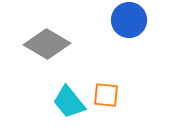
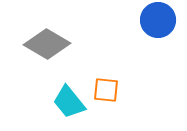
blue circle: moved 29 px right
orange square: moved 5 px up
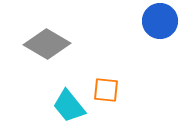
blue circle: moved 2 px right, 1 px down
cyan trapezoid: moved 4 px down
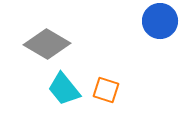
orange square: rotated 12 degrees clockwise
cyan trapezoid: moved 5 px left, 17 px up
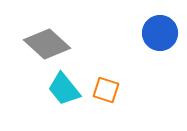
blue circle: moved 12 px down
gray diamond: rotated 12 degrees clockwise
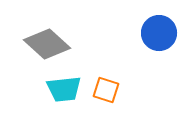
blue circle: moved 1 px left
cyan trapezoid: rotated 57 degrees counterclockwise
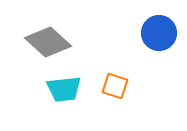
gray diamond: moved 1 px right, 2 px up
orange square: moved 9 px right, 4 px up
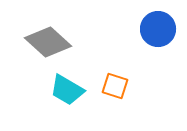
blue circle: moved 1 px left, 4 px up
cyan trapezoid: moved 3 px right, 1 px down; rotated 36 degrees clockwise
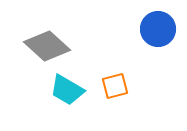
gray diamond: moved 1 px left, 4 px down
orange square: rotated 32 degrees counterclockwise
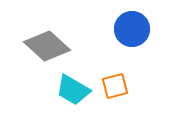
blue circle: moved 26 px left
cyan trapezoid: moved 6 px right
